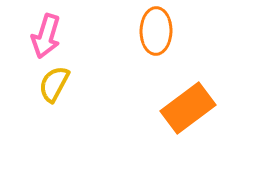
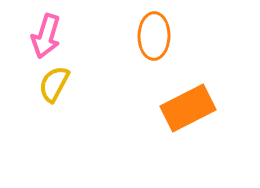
orange ellipse: moved 2 px left, 5 px down
orange rectangle: rotated 10 degrees clockwise
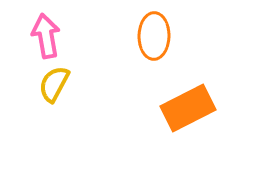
pink arrow: rotated 153 degrees clockwise
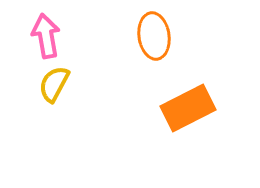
orange ellipse: rotated 9 degrees counterclockwise
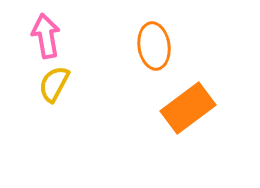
orange ellipse: moved 10 px down
orange rectangle: rotated 10 degrees counterclockwise
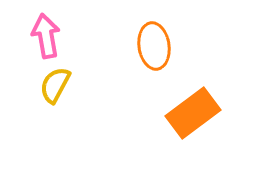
yellow semicircle: moved 1 px right, 1 px down
orange rectangle: moved 5 px right, 5 px down
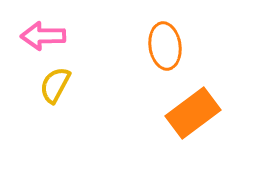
pink arrow: moved 3 px left; rotated 81 degrees counterclockwise
orange ellipse: moved 11 px right
